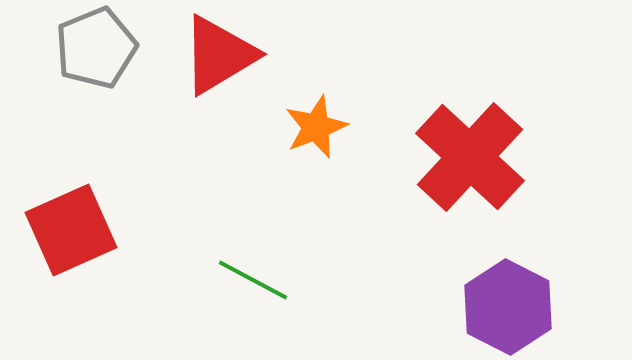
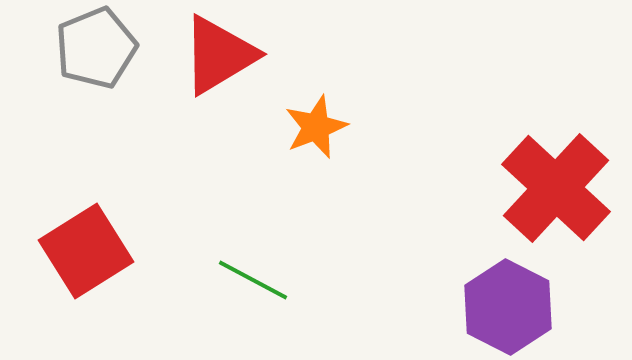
red cross: moved 86 px right, 31 px down
red square: moved 15 px right, 21 px down; rotated 8 degrees counterclockwise
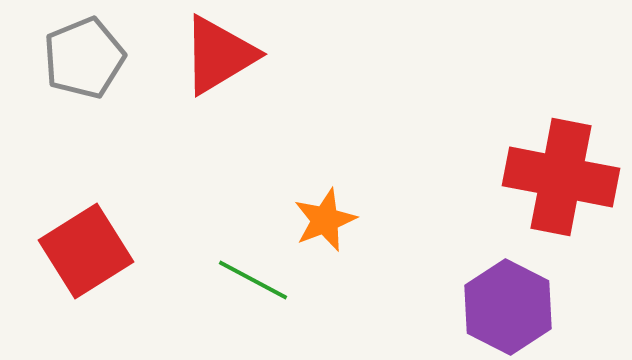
gray pentagon: moved 12 px left, 10 px down
orange star: moved 9 px right, 93 px down
red cross: moved 5 px right, 11 px up; rotated 32 degrees counterclockwise
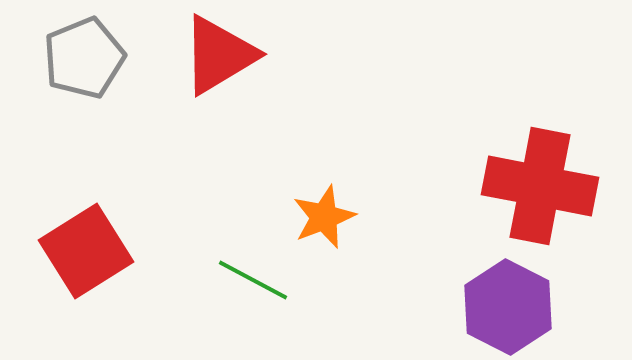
red cross: moved 21 px left, 9 px down
orange star: moved 1 px left, 3 px up
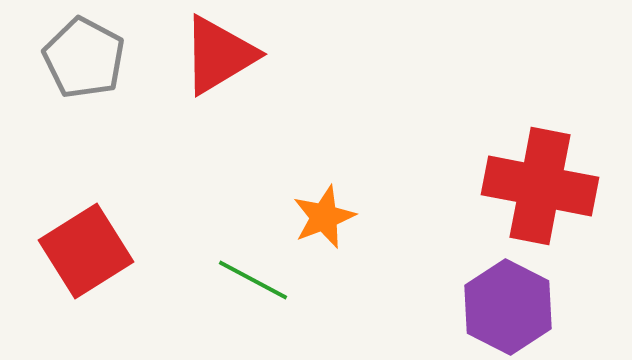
gray pentagon: rotated 22 degrees counterclockwise
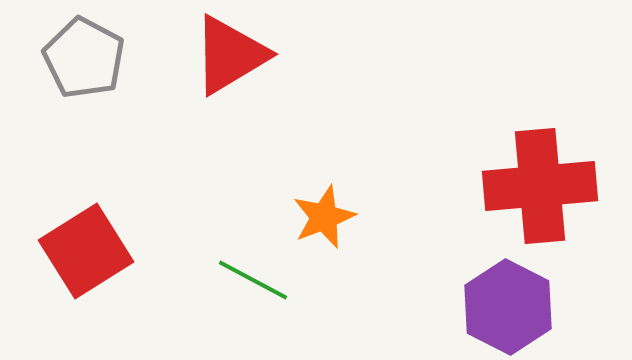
red triangle: moved 11 px right
red cross: rotated 16 degrees counterclockwise
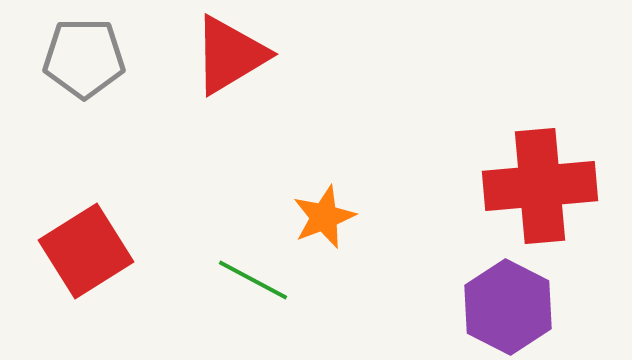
gray pentagon: rotated 28 degrees counterclockwise
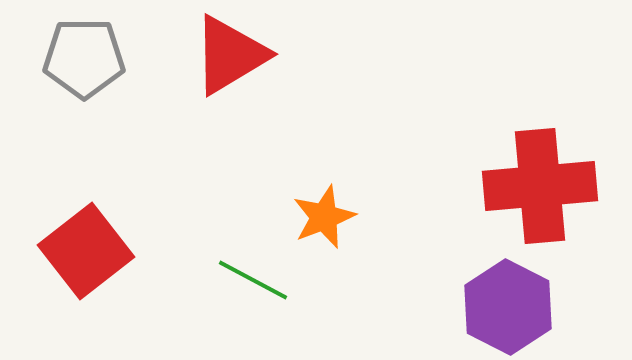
red square: rotated 6 degrees counterclockwise
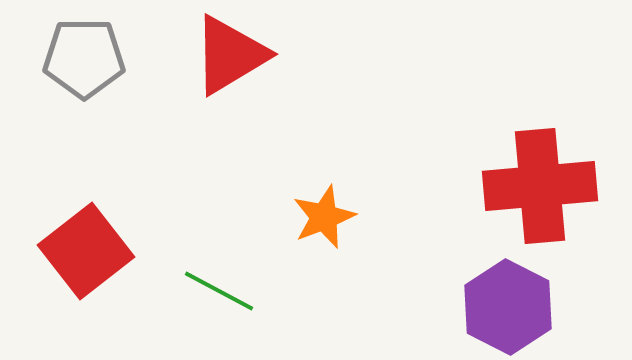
green line: moved 34 px left, 11 px down
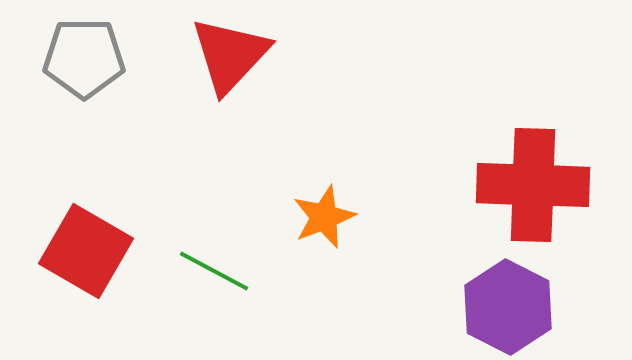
red triangle: rotated 16 degrees counterclockwise
red cross: moved 7 px left, 1 px up; rotated 7 degrees clockwise
red square: rotated 22 degrees counterclockwise
green line: moved 5 px left, 20 px up
